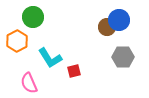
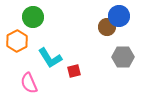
blue circle: moved 4 px up
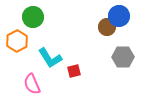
pink semicircle: moved 3 px right, 1 px down
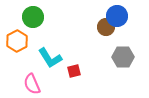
blue circle: moved 2 px left
brown circle: moved 1 px left
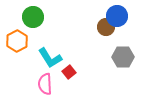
red square: moved 5 px left, 1 px down; rotated 24 degrees counterclockwise
pink semicircle: moved 13 px right; rotated 20 degrees clockwise
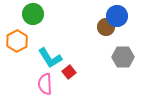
green circle: moved 3 px up
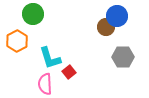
cyan L-shape: rotated 15 degrees clockwise
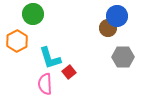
brown circle: moved 2 px right, 1 px down
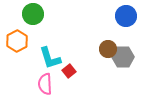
blue circle: moved 9 px right
brown circle: moved 21 px down
red square: moved 1 px up
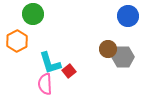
blue circle: moved 2 px right
cyan L-shape: moved 5 px down
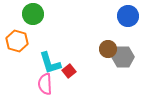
orange hexagon: rotated 15 degrees counterclockwise
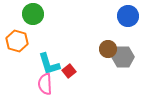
cyan L-shape: moved 1 px left, 1 px down
